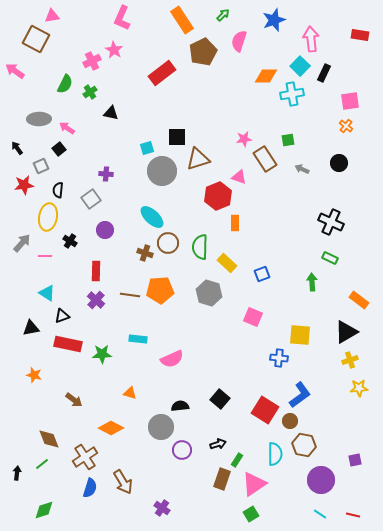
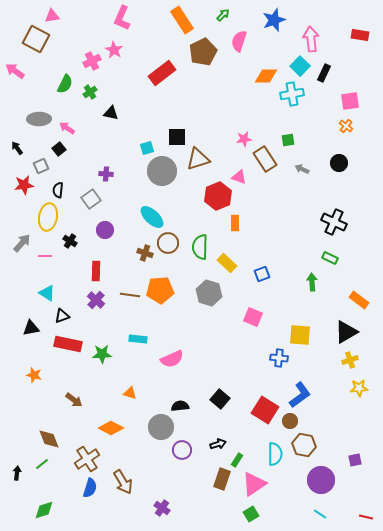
black cross at (331, 222): moved 3 px right
brown cross at (85, 457): moved 2 px right, 2 px down
red line at (353, 515): moved 13 px right, 2 px down
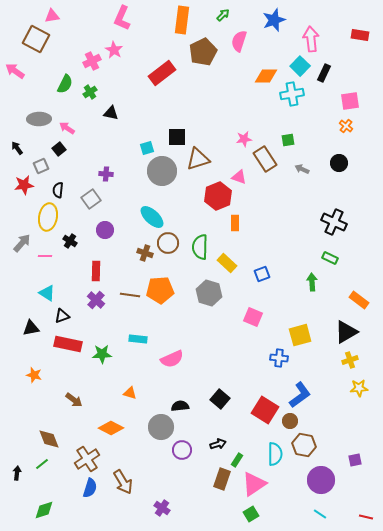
orange rectangle at (182, 20): rotated 40 degrees clockwise
yellow square at (300, 335): rotated 20 degrees counterclockwise
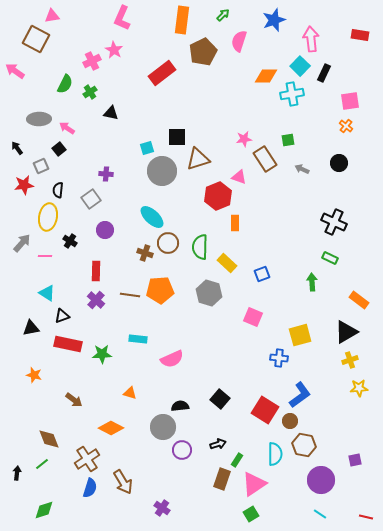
gray circle at (161, 427): moved 2 px right
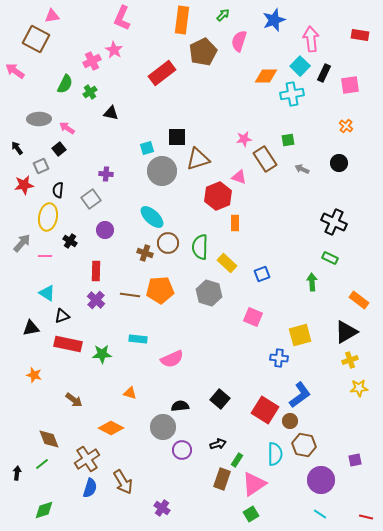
pink square at (350, 101): moved 16 px up
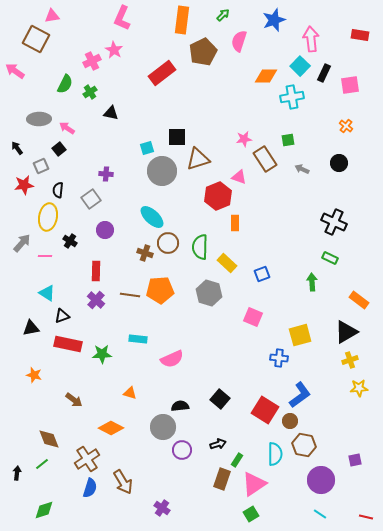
cyan cross at (292, 94): moved 3 px down
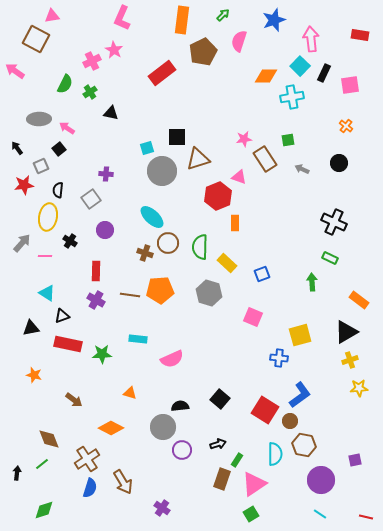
purple cross at (96, 300): rotated 12 degrees counterclockwise
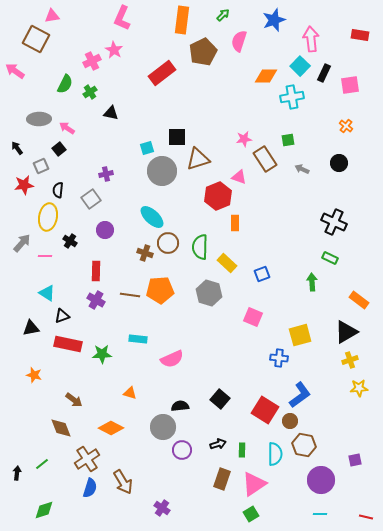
purple cross at (106, 174): rotated 16 degrees counterclockwise
brown diamond at (49, 439): moved 12 px right, 11 px up
green rectangle at (237, 460): moved 5 px right, 10 px up; rotated 32 degrees counterclockwise
cyan line at (320, 514): rotated 32 degrees counterclockwise
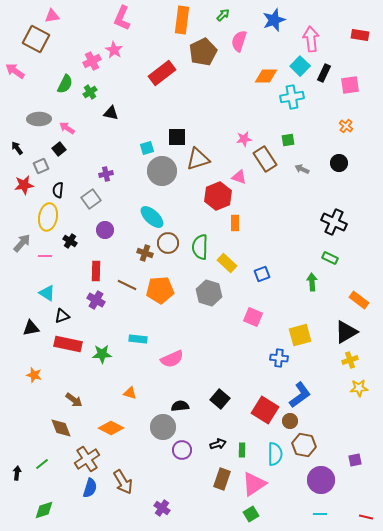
brown line at (130, 295): moved 3 px left, 10 px up; rotated 18 degrees clockwise
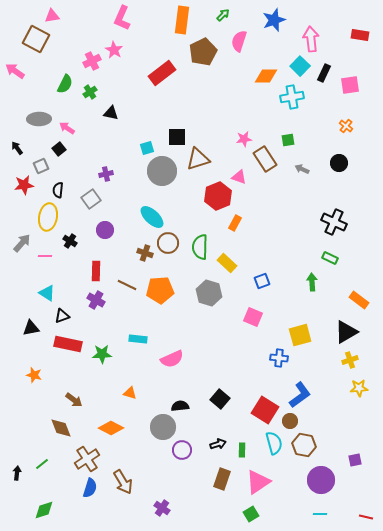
orange rectangle at (235, 223): rotated 28 degrees clockwise
blue square at (262, 274): moved 7 px down
cyan semicircle at (275, 454): moved 1 px left, 11 px up; rotated 15 degrees counterclockwise
pink triangle at (254, 484): moved 4 px right, 2 px up
